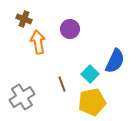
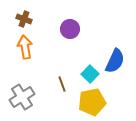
orange arrow: moved 13 px left, 5 px down
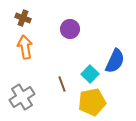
brown cross: moved 1 px left, 1 px up
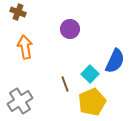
brown cross: moved 5 px left, 6 px up
brown line: moved 3 px right
gray cross: moved 2 px left, 4 px down
yellow pentagon: rotated 12 degrees counterclockwise
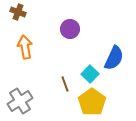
blue semicircle: moved 1 px left, 3 px up
yellow pentagon: rotated 12 degrees counterclockwise
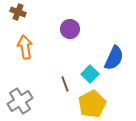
yellow pentagon: moved 2 px down; rotated 8 degrees clockwise
